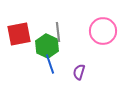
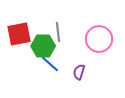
pink circle: moved 4 px left, 8 px down
green hexagon: moved 4 px left; rotated 25 degrees counterclockwise
blue line: rotated 30 degrees counterclockwise
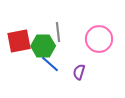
red square: moved 7 px down
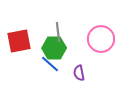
pink circle: moved 2 px right
green hexagon: moved 11 px right, 2 px down
purple semicircle: moved 1 px down; rotated 28 degrees counterclockwise
